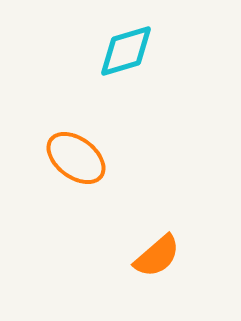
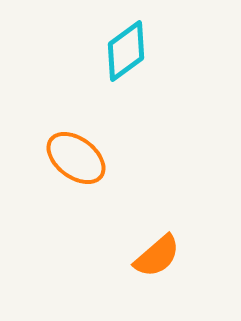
cyan diamond: rotated 20 degrees counterclockwise
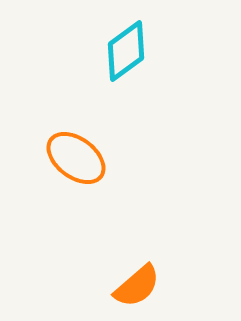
orange semicircle: moved 20 px left, 30 px down
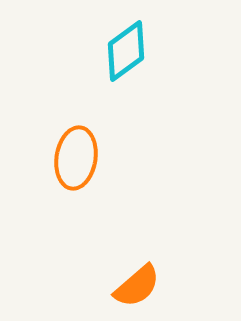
orange ellipse: rotated 62 degrees clockwise
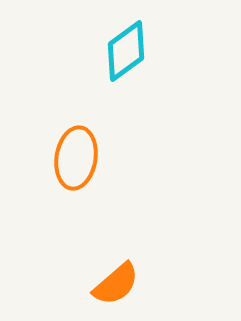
orange semicircle: moved 21 px left, 2 px up
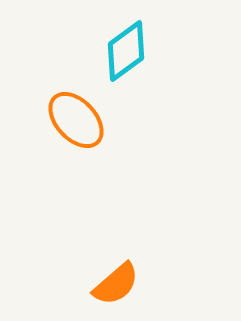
orange ellipse: moved 38 px up; rotated 52 degrees counterclockwise
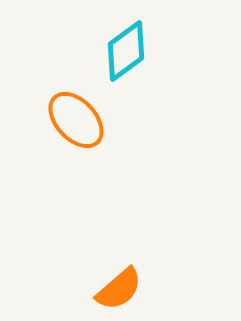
orange semicircle: moved 3 px right, 5 px down
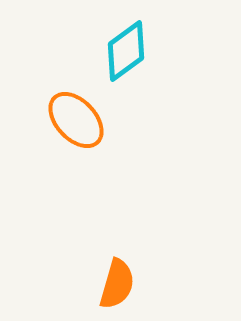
orange semicircle: moved 2 px left, 5 px up; rotated 33 degrees counterclockwise
